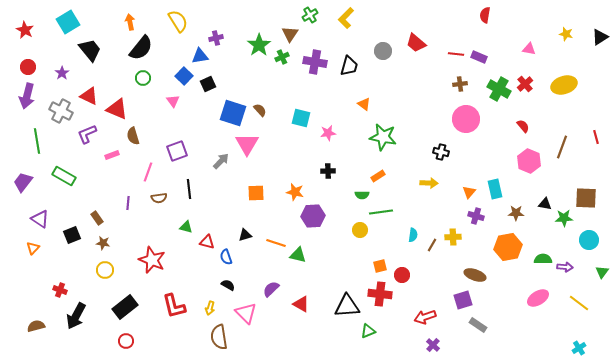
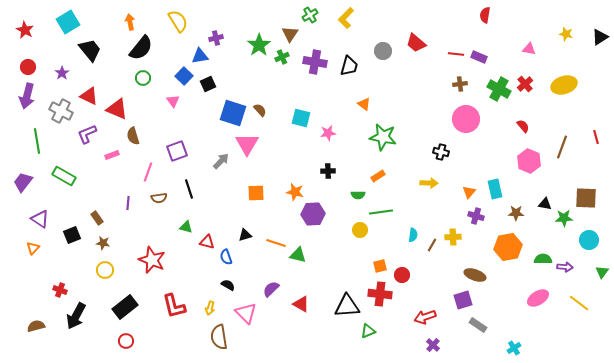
black line at (189, 189): rotated 12 degrees counterclockwise
green semicircle at (362, 195): moved 4 px left
purple hexagon at (313, 216): moved 2 px up
cyan cross at (579, 348): moved 65 px left
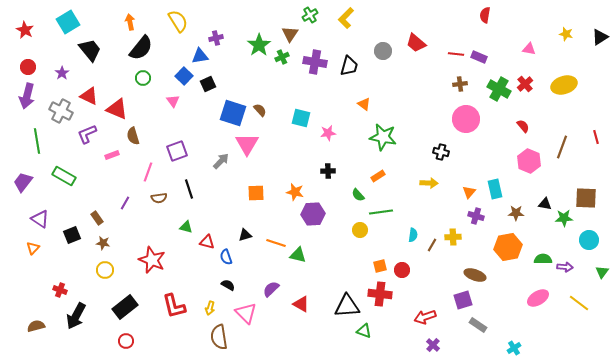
green semicircle at (358, 195): rotated 48 degrees clockwise
purple line at (128, 203): moved 3 px left; rotated 24 degrees clockwise
red circle at (402, 275): moved 5 px up
green triangle at (368, 331): moved 4 px left; rotated 42 degrees clockwise
